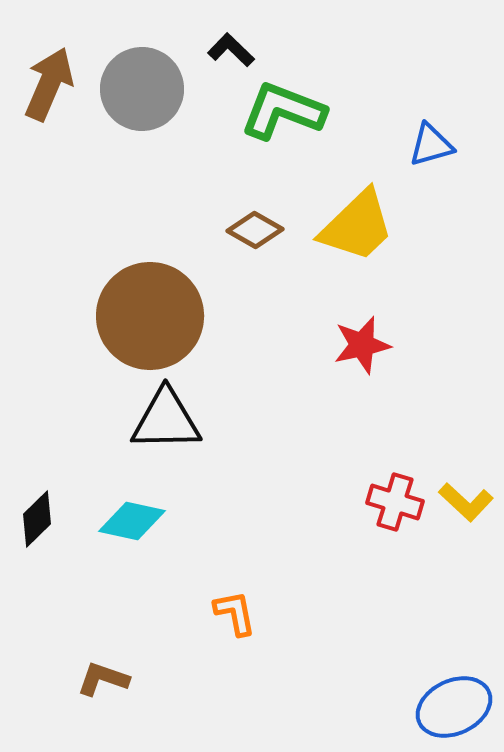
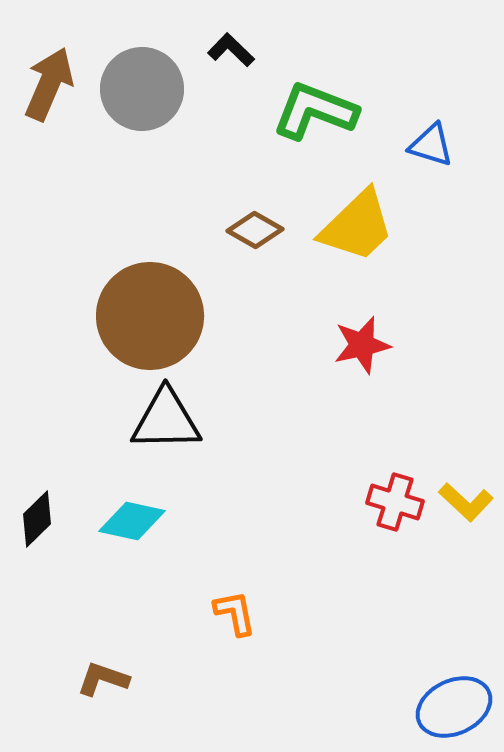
green L-shape: moved 32 px right
blue triangle: rotated 33 degrees clockwise
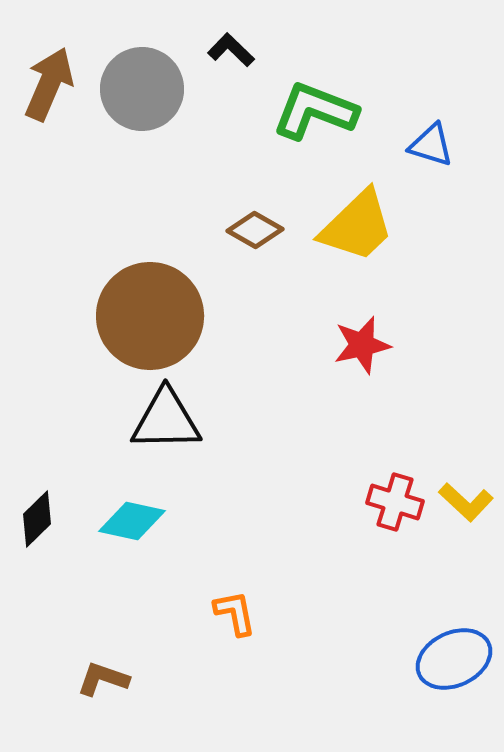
blue ellipse: moved 48 px up
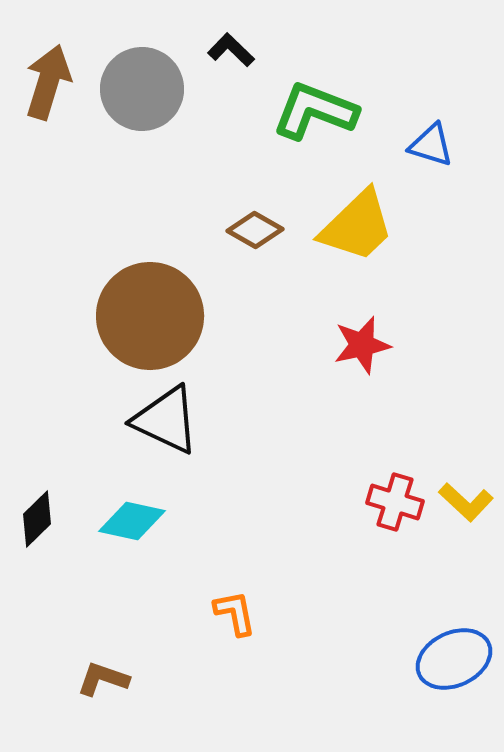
brown arrow: moved 1 px left, 2 px up; rotated 6 degrees counterclockwise
black triangle: rotated 26 degrees clockwise
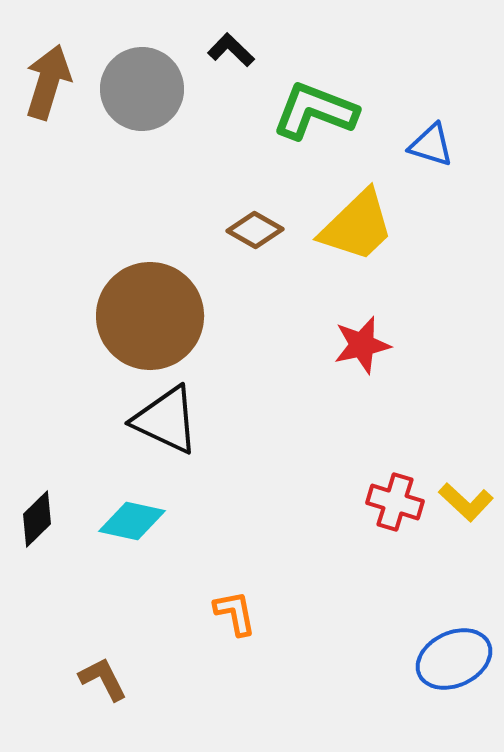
brown L-shape: rotated 44 degrees clockwise
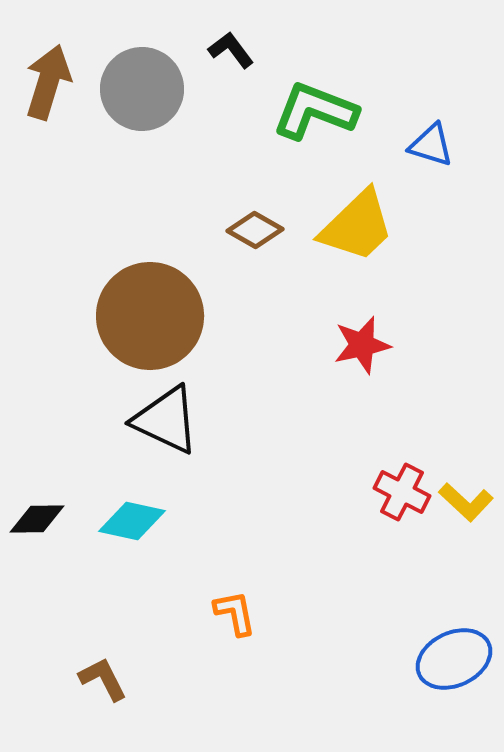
black L-shape: rotated 9 degrees clockwise
red cross: moved 7 px right, 10 px up; rotated 10 degrees clockwise
black diamond: rotated 44 degrees clockwise
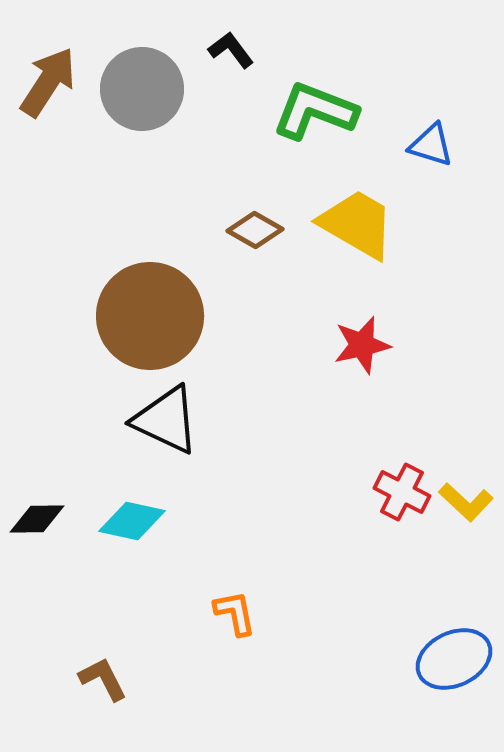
brown arrow: rotated 16 degrees clockwise
yellow trapezoid: moved 2 px up; rotated 106 degrees counterclockwise
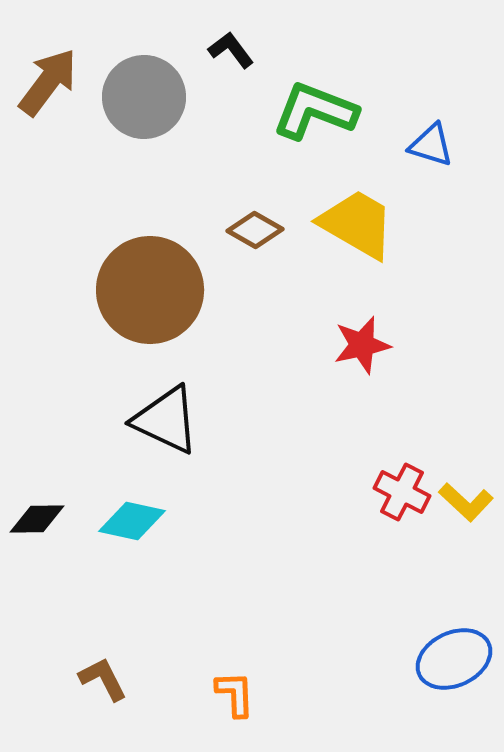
brown arrow: rotated 4 degrees clockwise
gray circle: moved 2 px right, 8 px down
brown circle: moved 26 px up
orange L-shape: moved 81 px down; rotated 9 degrees clockwise
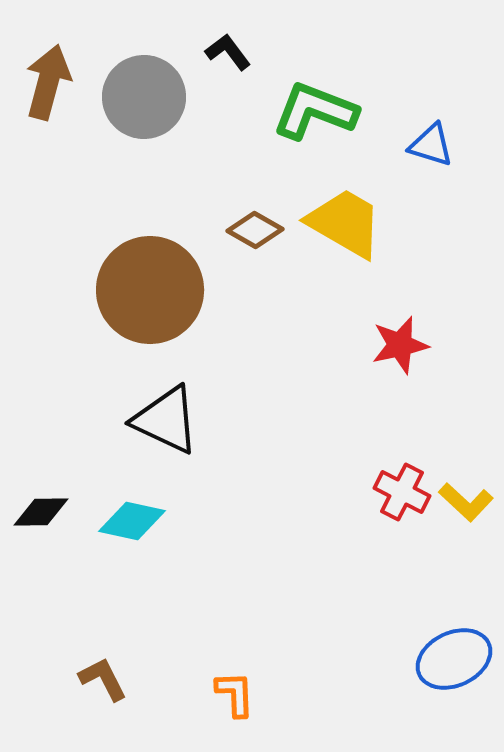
black L-shape: moved 3 px left, 2 px down
brown arrow: rotated 22 degrees counterclockwise
yellow trapezoid: moved 12 px left, 1 px up
red star: moved 38 px right
black diamond: moved 4 px right, 7 px up
